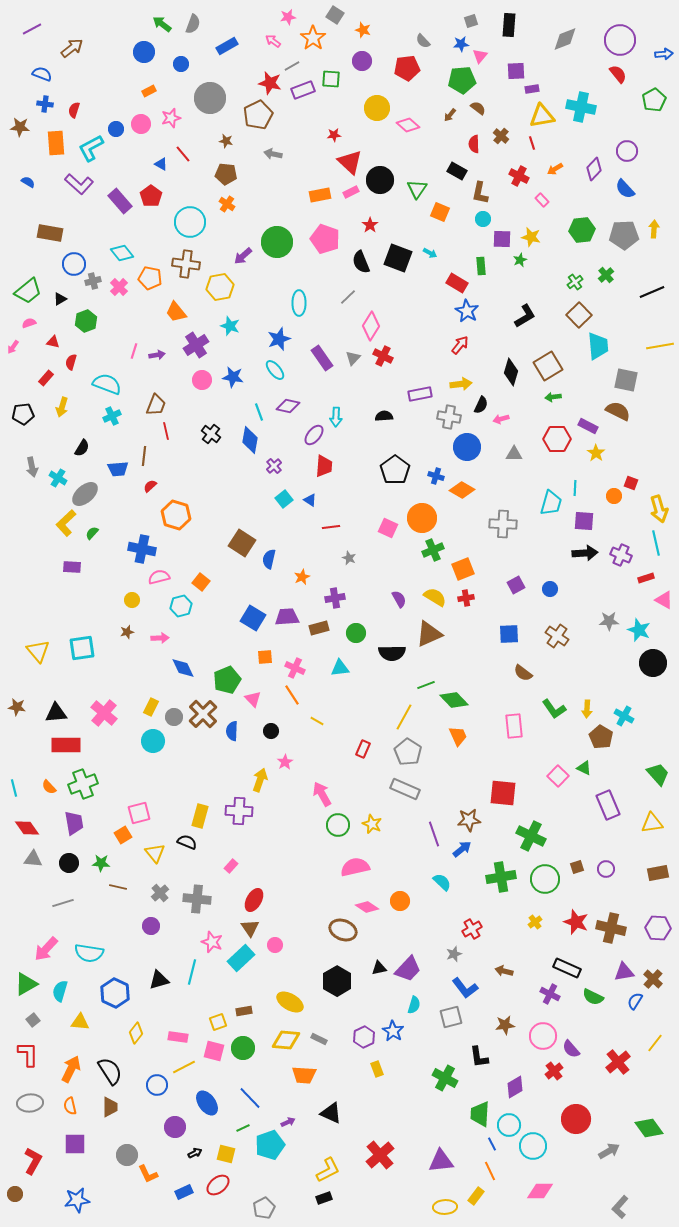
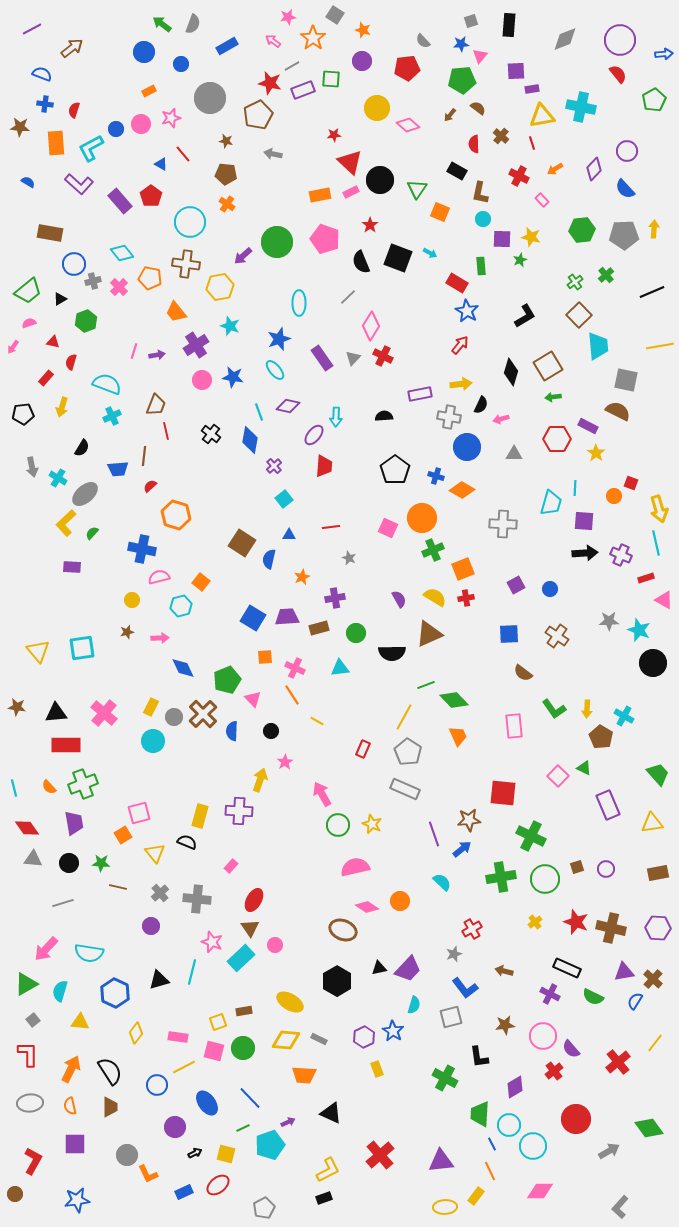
blue triangle at (310, 500): moved 21 px left, 35 px down; rotated 32 degrees counterclockwise
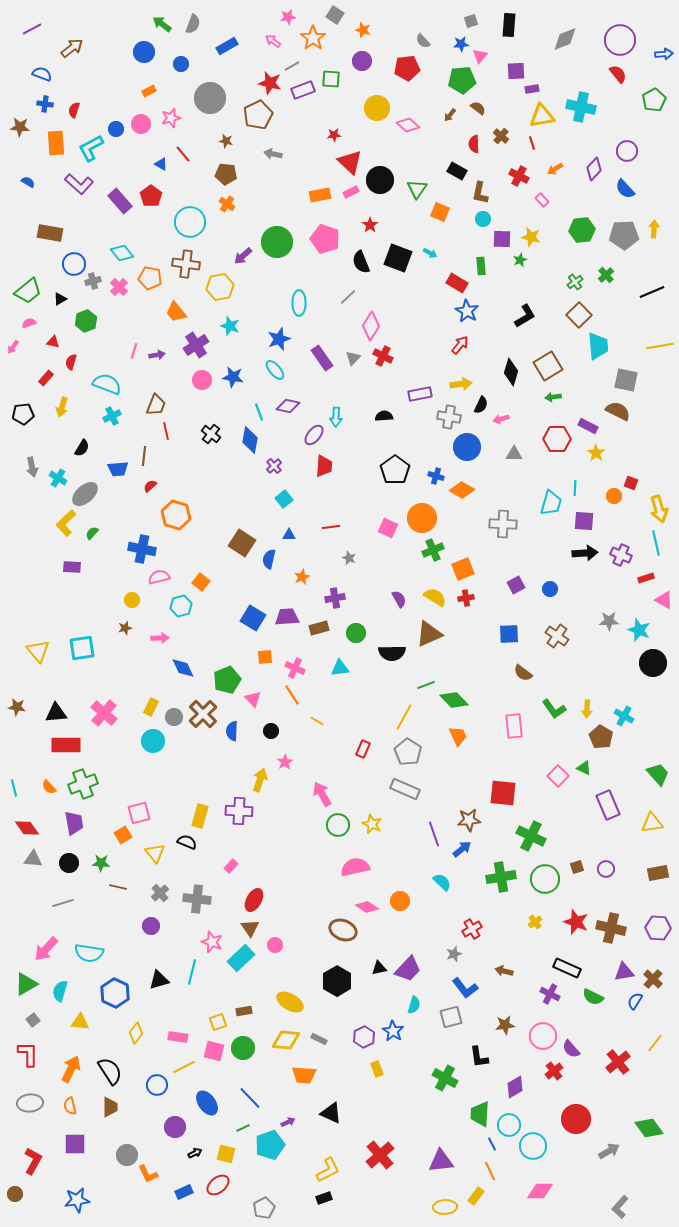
brown star at (127, 632): moved 2 px left, 4 px up
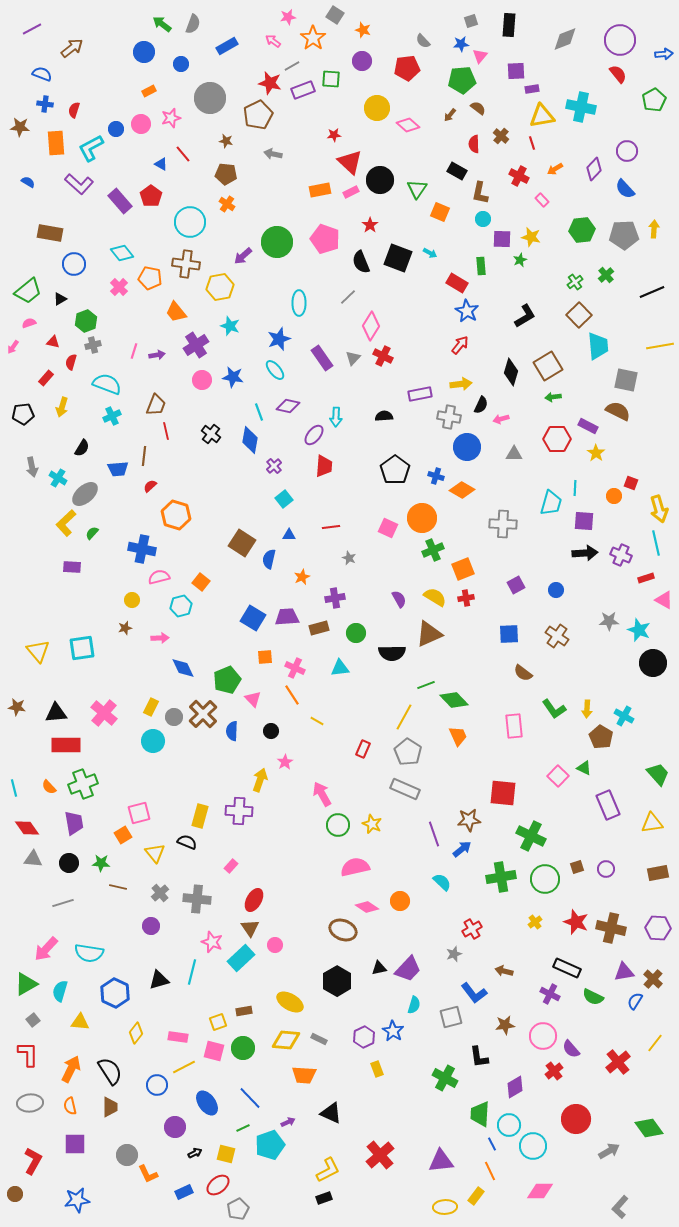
orange rectangle at (320, 195): moved 5 px up
gray cross at (93, 281): moved 64 px down
blue circle at (550, 589): moved 6 px right, 1 px down
blue L-shape at (465, 988): moved 9 px right, 5 px down
gray pentagon at (264, 1208): moved 26 px left, 1 px down
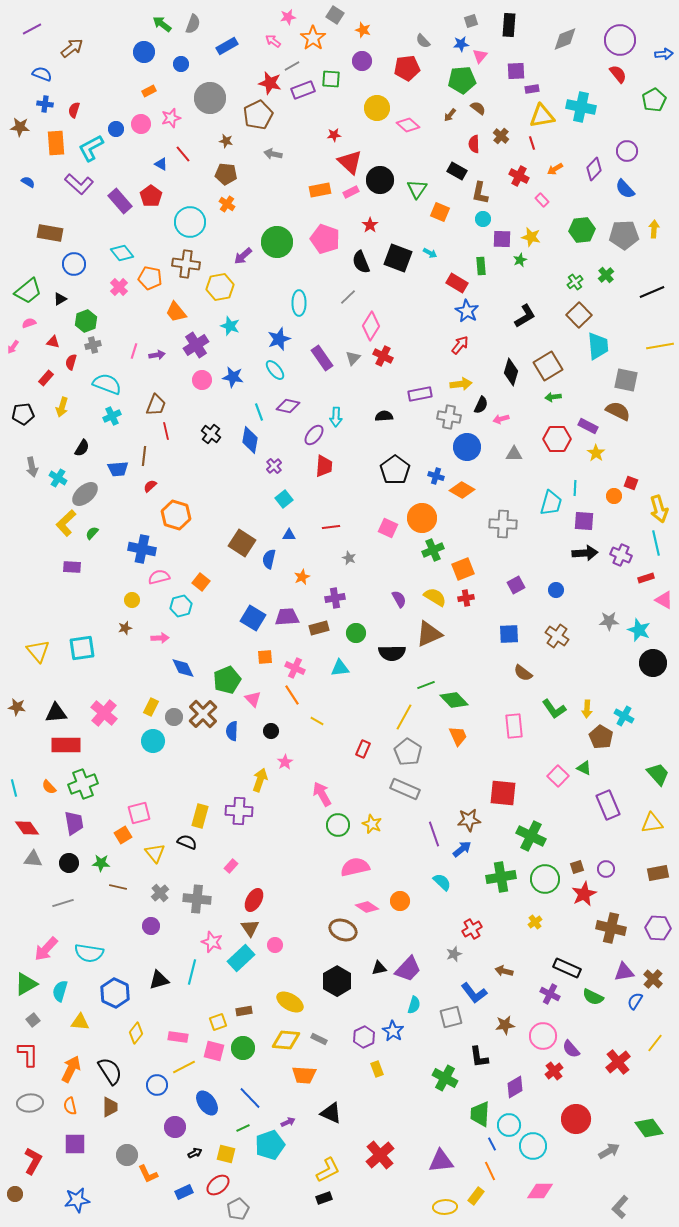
red star at (576, 922): moved 8 px right, 28 px up; rotated 25 degrees clockwise
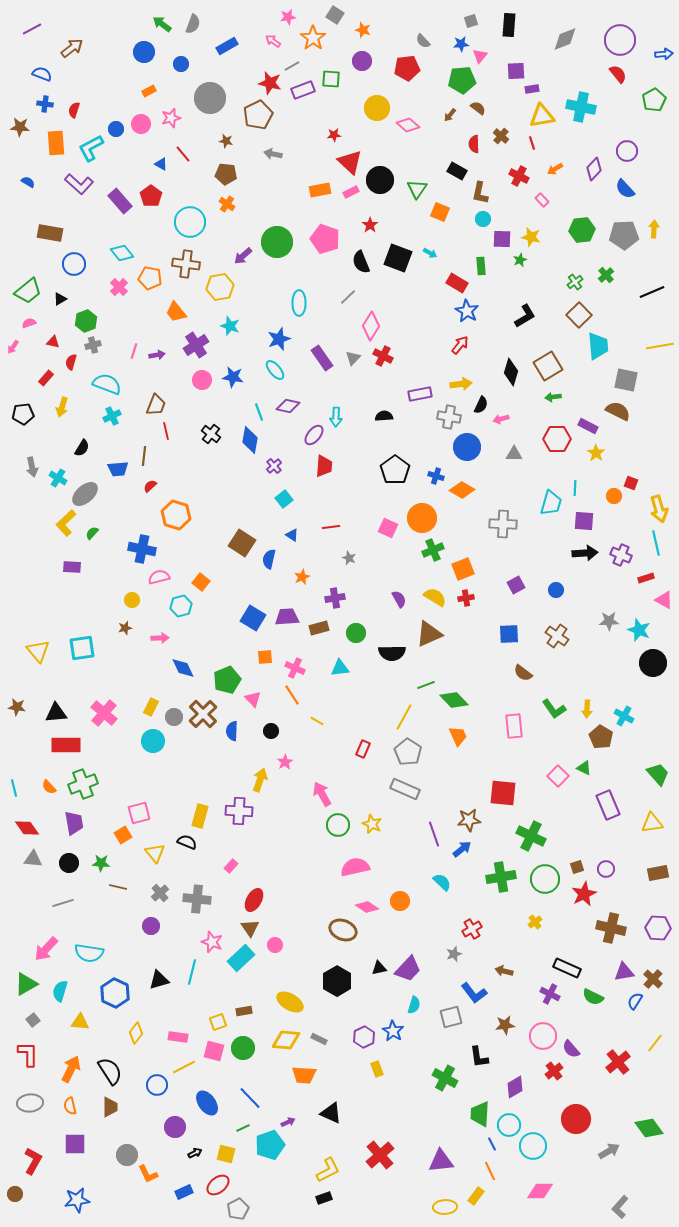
blue triangle at (289, 535): moved 3 px right; rotated 32 degrees clockwise
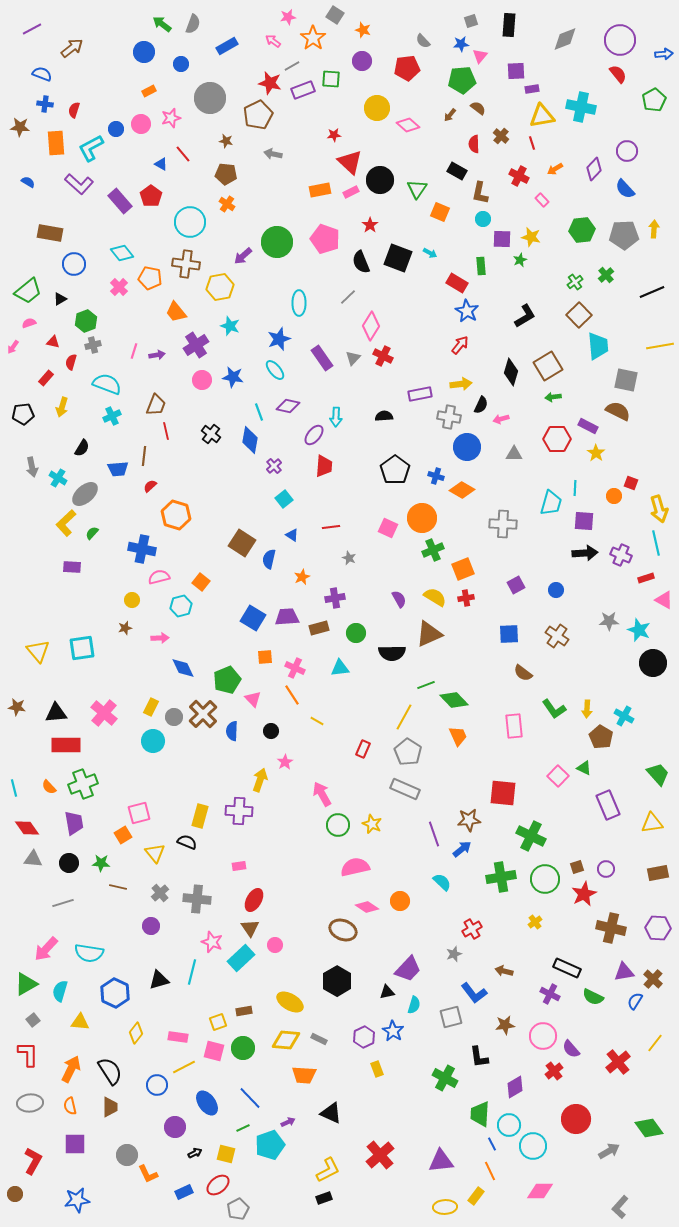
pink rectangle at (231, 866): moved 8 px right; rotated 40 degrees clockwise
black triangle at (379, 968): moved 8 px right, 24 px down
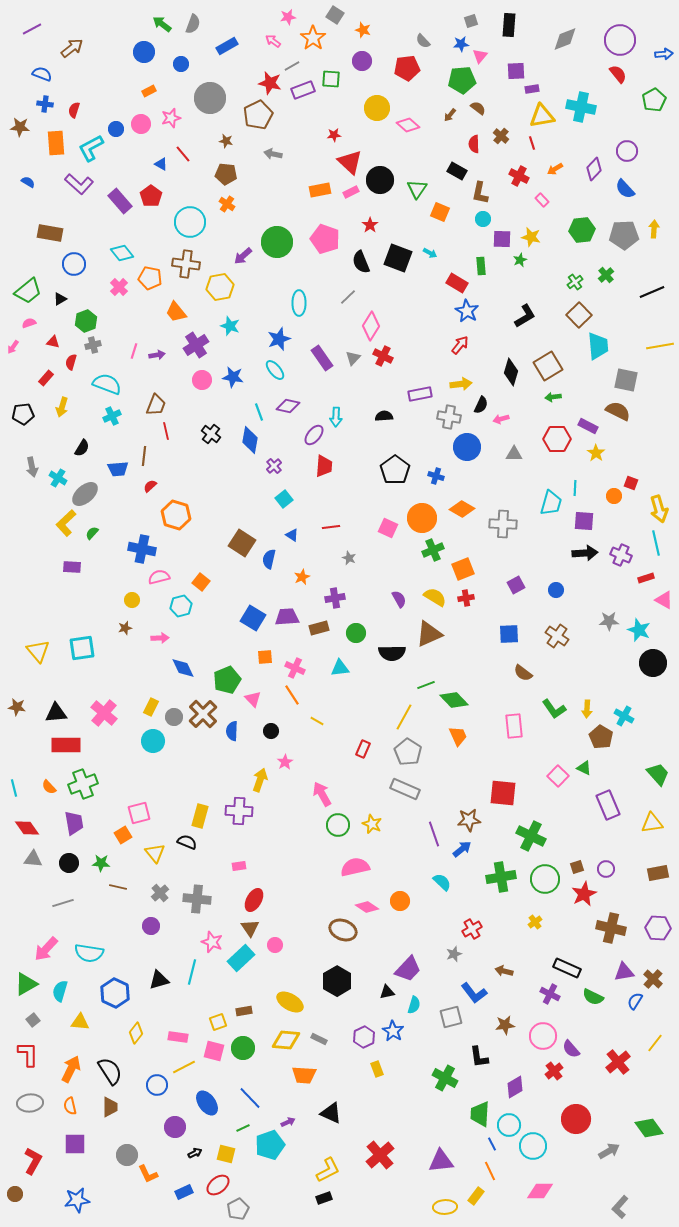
orange diamond at (462, 490): moved 19 px down
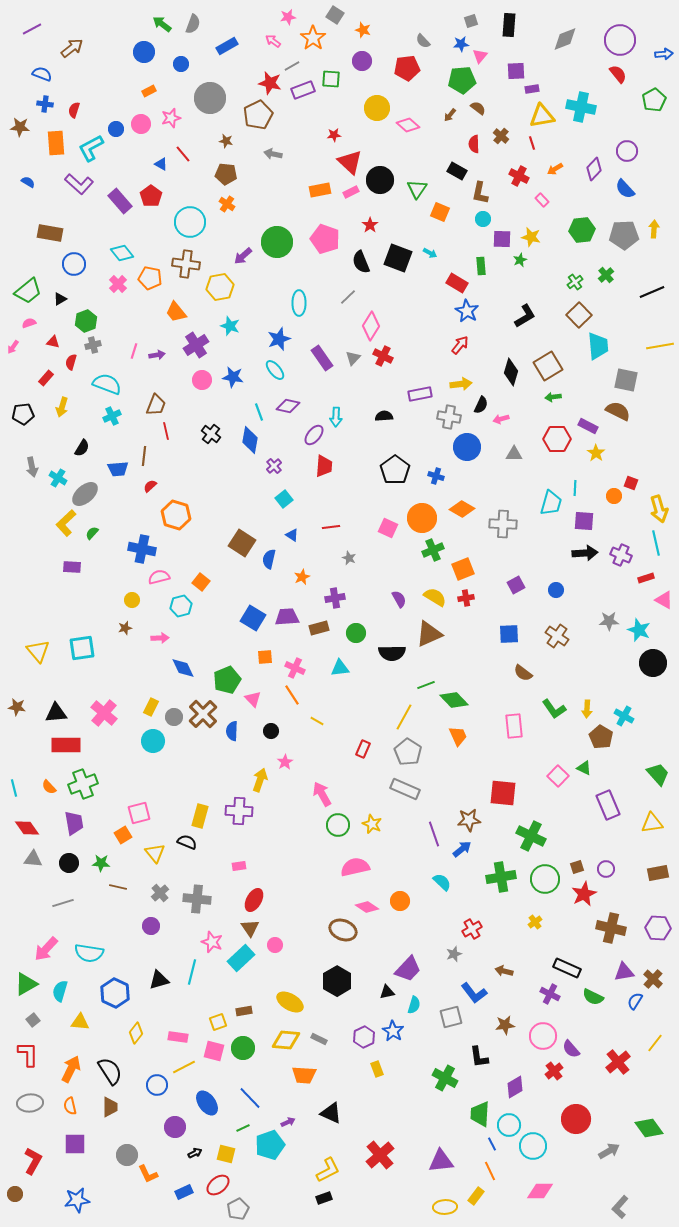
pink cross at (119, 287): moved 1 px left, 3 px up
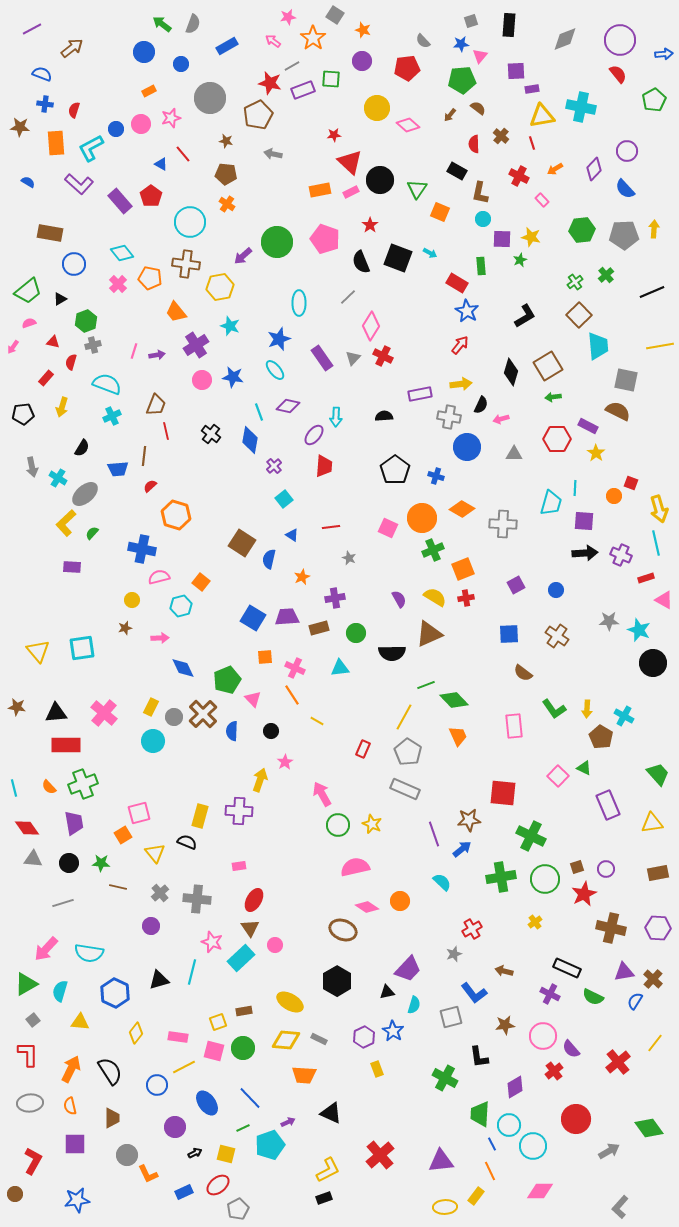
brown trapezoid at (110, 1107): moved 2 px right, 11 px down
